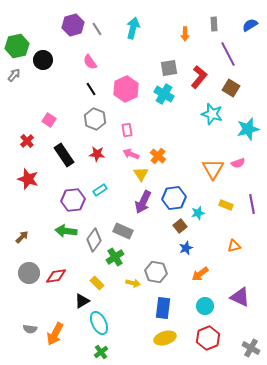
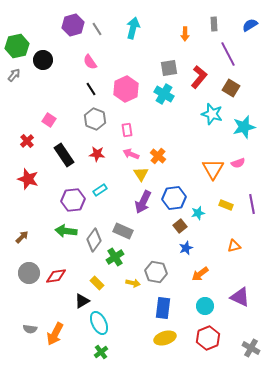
cyan star at (248, 129): moved 4 px left, 2 px up
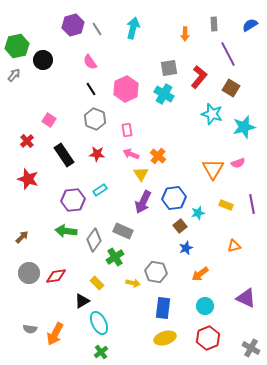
purple triangle at (240, 297): moved 6 px right, 1 px down
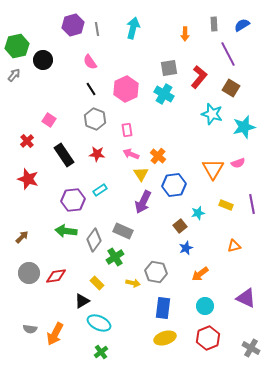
blue semicircle at (250, 25): moved 8 px left
gray line at (97, 29): rotated 24 degrees clockwise
blue hexagon at (174, 198): moved 13 px up
cyan ellipse at (99, 323): rotated 40 degrees counterclockwise
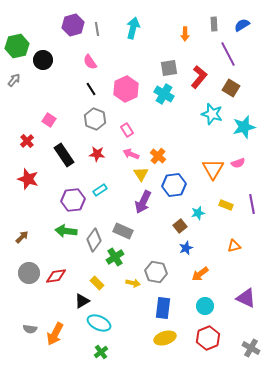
gray arrow at (14, 75): moved 5 px down
pink rectangle at (127, 130): rotated 24 degrees counterclockwise
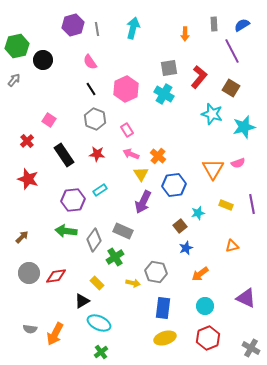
purple line at (228, 54): moved 4 px right, 3 px up
orange triangle at (234, 246): moved 2 px left
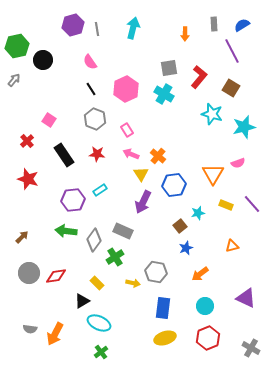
orange triangle at (213, 169): moved 5 px down
purple line at (252, 204): rotated 30 degrees counterclockwise
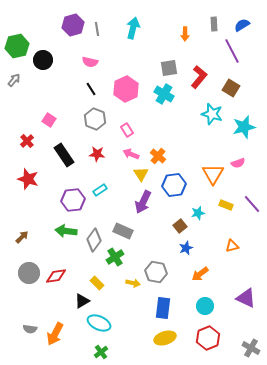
pink semicircle at (90, 62): rotated 42 degrees counterclockwise
